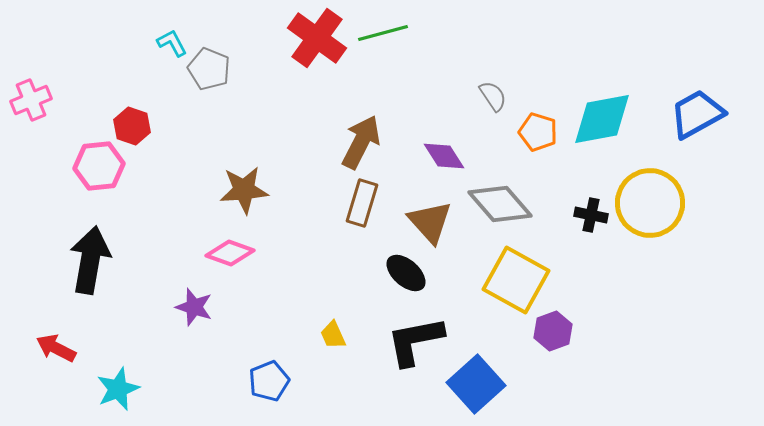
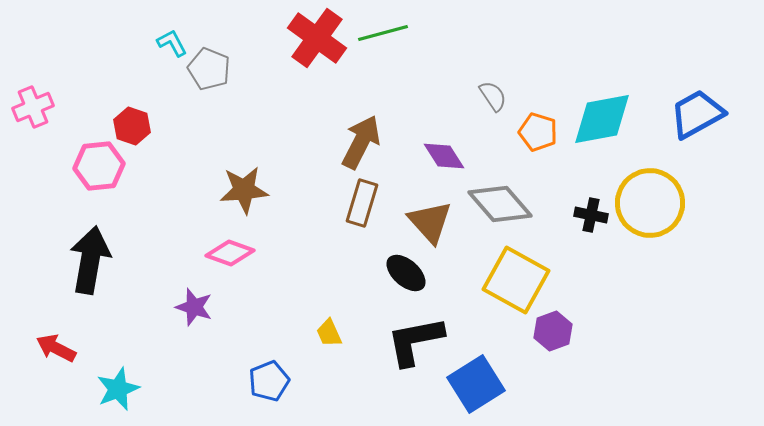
pink cross: moved 2 px right, 7 px down
yellow trapezoid: moved 4 px left, 2 px up
blue square: rotated 10 degrees clockwise
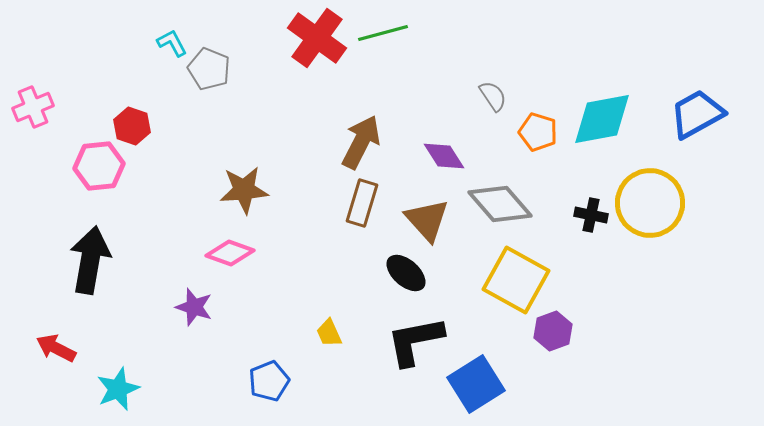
brown triangle: moved 3 px left, 2 px up
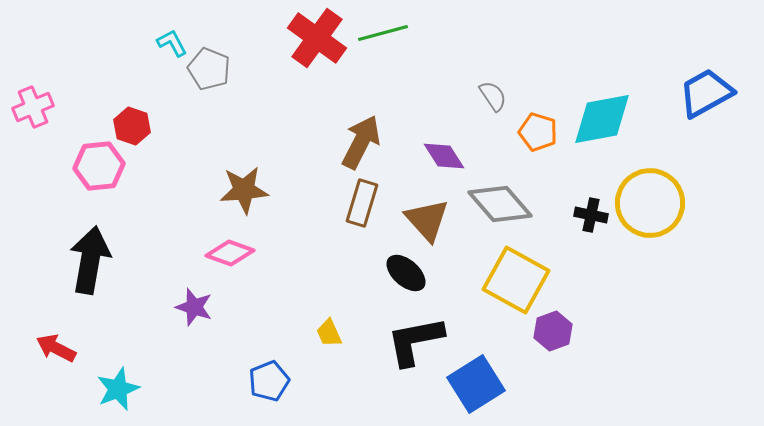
blue trapezoid: moved 9 px right, 21 px up
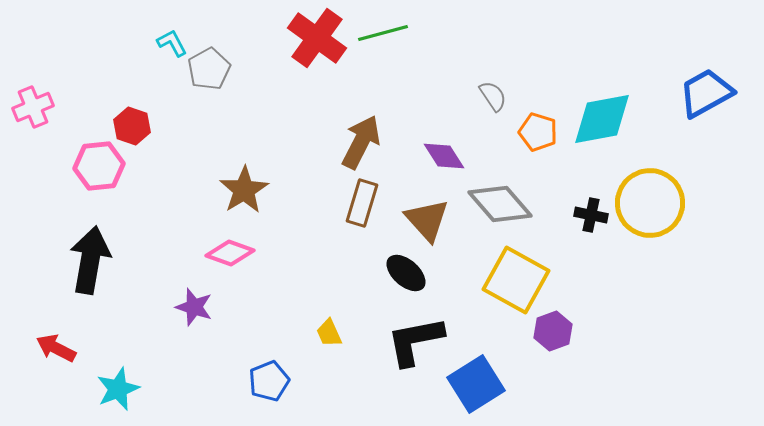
gray pentagon: rotated 21 degrees clockwise
brown star: rotated 27 degrees counterclockwise
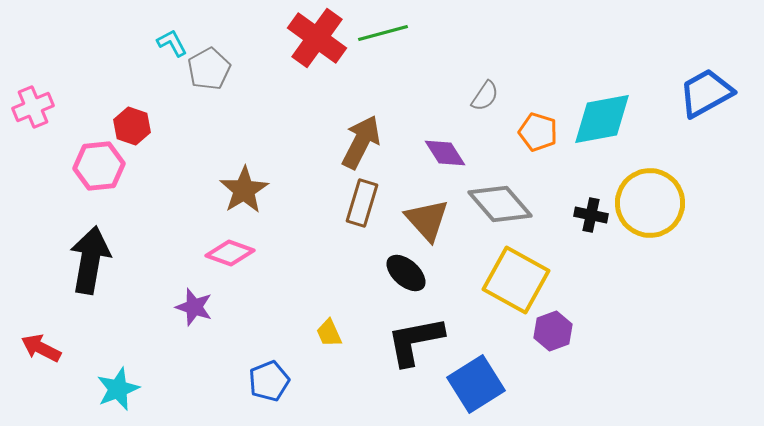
gray semicircle: moved 8 px left; rotated 68 degrees clockwise
purple diamond: moved 1 px right, 3 px up
red arrow: moved 15 px left
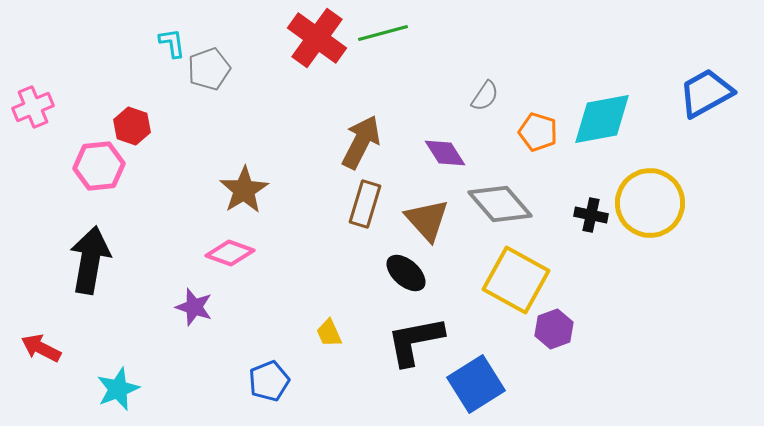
cyan L-shape: rotated 20 degrees clockwise
gray pentagon: rotated 9 degrees clockwise
brown rectangle: moved 3 px right, 1 px down
purple hexagon: moved 1 px right, 2 px up
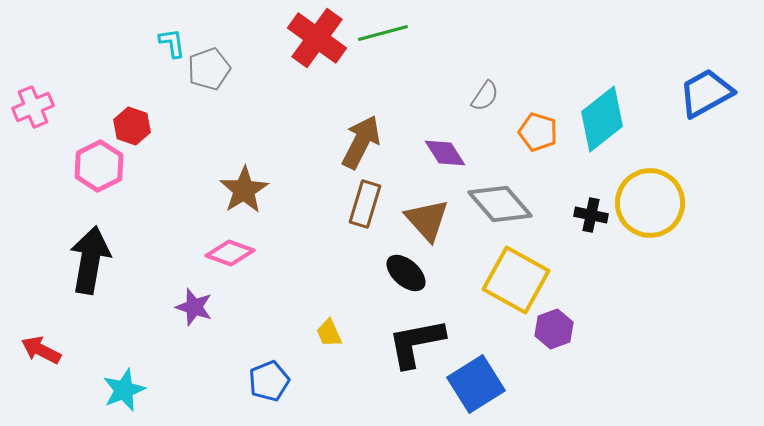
cyan diamond: rotated 28 degrees counterclockwise
pink hexagon: rotated 21 degrees counterclockwise
black L-shape: moved 1 px right, 2 px down
red arrow: moved 2 px down
cyan star: moved 6 px right, 1 px down
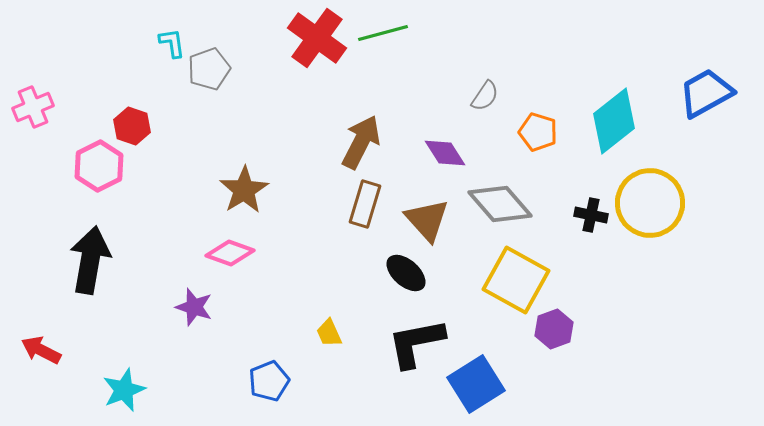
cyan diamond: moved 12 px right, 2 px down
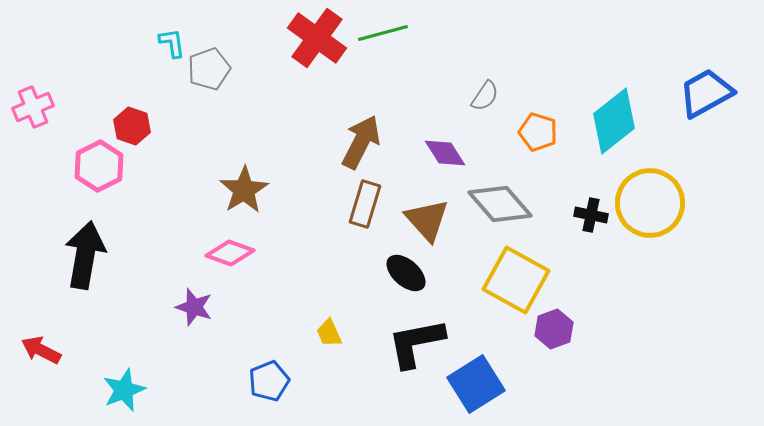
black arrow: moved 5 px left, 5 px up
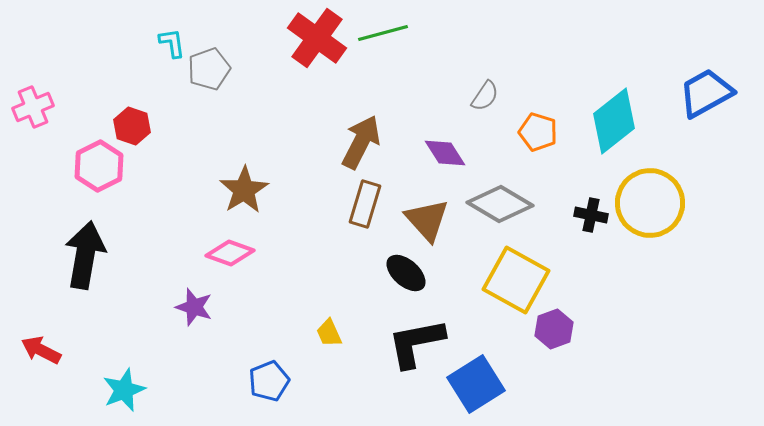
gray diamond: rotated 18 degrees counterclockwise
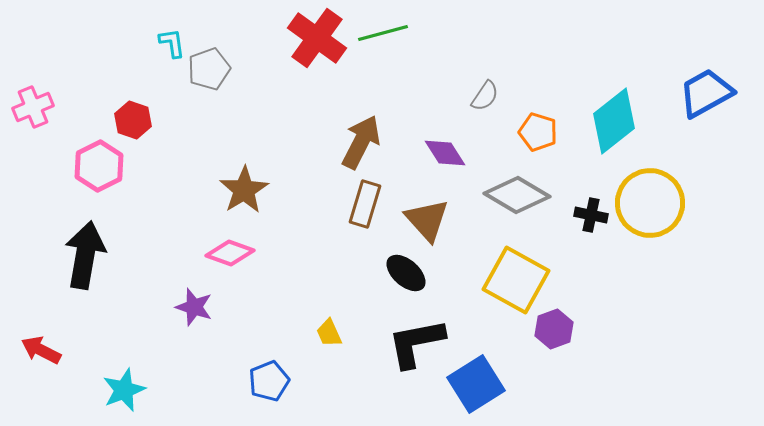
red hexagon: moved 1 px right, 6 px up
gray diamond: moved 17 px right, 9 px up
